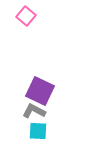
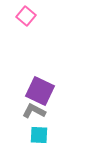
cyan square: moved 1 px right, 4 px down
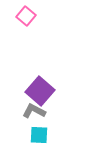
purple square: rotated 16 degrees clockwise
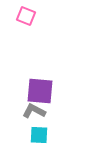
pink square: rotated 18 degrees counterclockwise
purple square: rotated 36 degrees counterclockwise
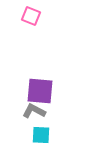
pink square: moved 5 px right
cyan square: moved 2 px right
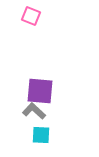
gray L-shape: rotated 15 degrees clockwise
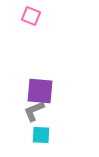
gray L-shape: rotated 65 degrees counterclockwise
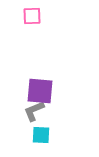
pink square: moved 1 px right; rotated 24 degrees counterclockwise
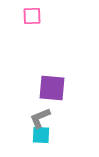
purple square: moved 12 px right, 3 px up
gray L-shape: moved 6 px right, 7 px down
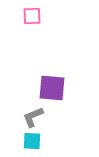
gray L-shape: moved 7 px left, 1 px up
cyan square: moved 9 px left, 6 px down
